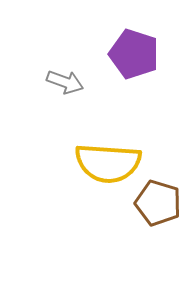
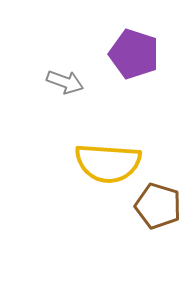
brown pentagon: moved 3 px down
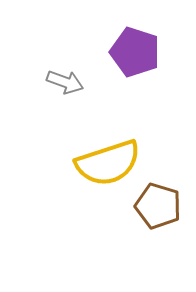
purple pentagon: moved 1 px right, 2 px up
yellow semicircle: rotated 22 degrees counterclockwise
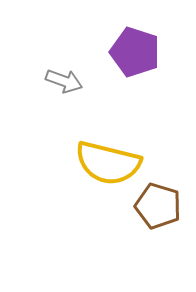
gray arrow: moved 1 px left, 1 px up
yellow semicircle: rotated 32 degrees clockwise
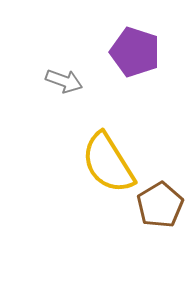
yellow semicircle: rotated 44 degrees clockwise
brown pentagon: moved 2 px right, 1 px up; rotated 24 degrees clockwise
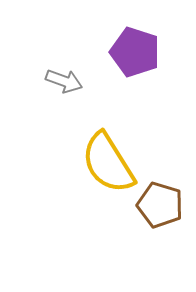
brown pentagon: rotated 24 degrees counterclockwise
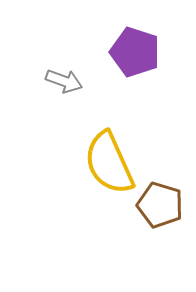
yellow semicircle: moved 1 px right; rotated 8 degrees clockwise
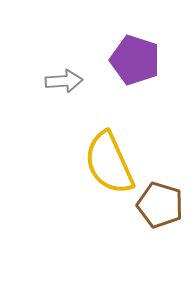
purple pentagon: moved 8 px down
gray arrow: rotated 24 degrees counterclockwise
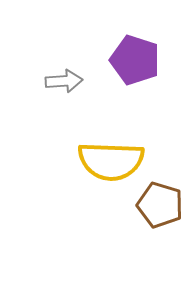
yellow semicircle: moved 2 px right, 2 px up; rotated 64 degrees counterclockwise
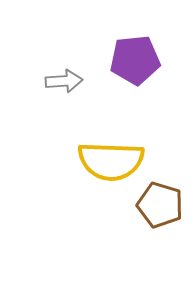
purple pentagon: rotated 24 degrees counterclockwise
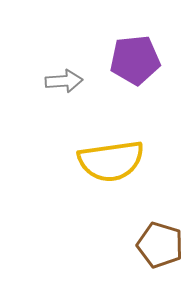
yellow semicircle: rotated 10 degrees counterclockwise
brown pentagon: moved 40 px down
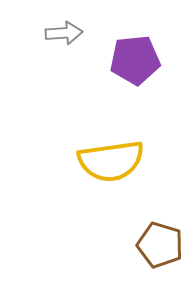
gray arrow: moved 48 px up
